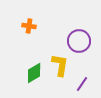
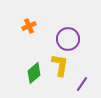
orange cross: rotated 32 degrees counterclockwise
purple circle: moved 11 px left, 2 px up
green diamond: rotated 10 degrees counterclockwise
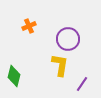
green diamond: moved 20 px left, 3 px down; rotated 35 degrees counterclockwise
